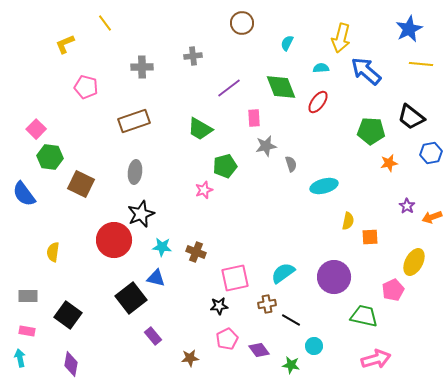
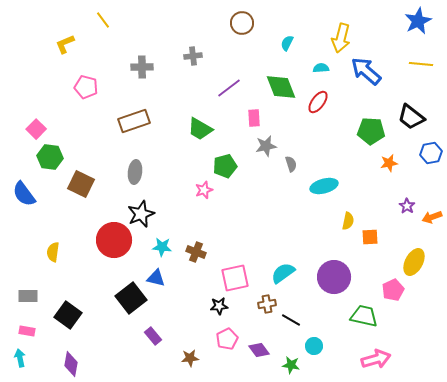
yellow line at (105, 23): moved 2 px left, 3 px up
blue star at (409, 29): moved 9 px right, 8 px up
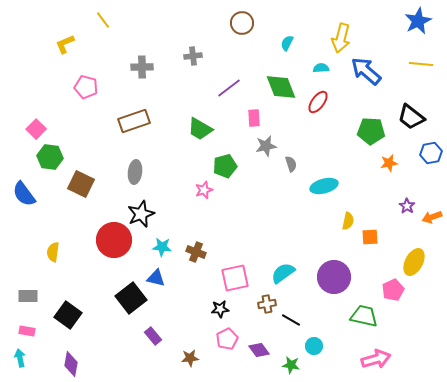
black star at (219, 306): moved 1 px right, 3 px down
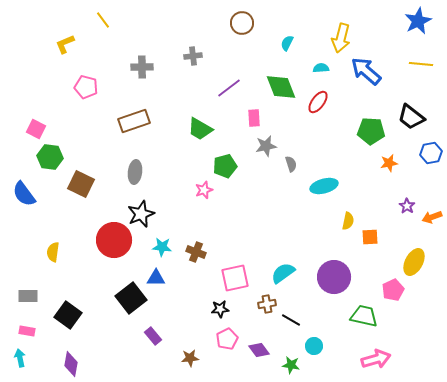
pink square at (36, 129): rotated 18 degrees counterclockwise
blue triangle at (156, 278): rotated 12 degrees counterclockwise
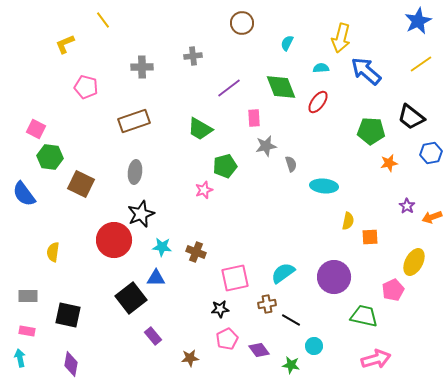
yellow line at (421, 64): rotated 40 degrees counterclockwise
cyan ellipse at (324, 186): rotated 20 degrees clockwise
black square at (68, 315): rotated 24 degrees counterclockwise
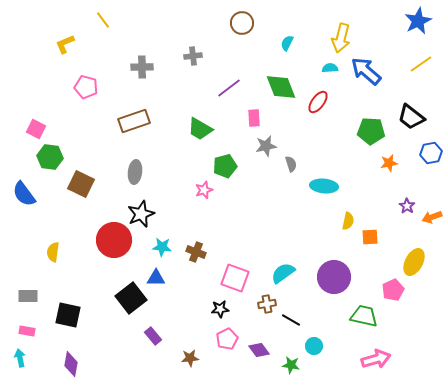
cyan semicircle at (321, 68): moved 9 px right
pink square at (235, 278): rotated 32 degrees clockwise
